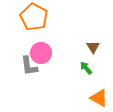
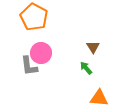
orange triangle: rotated 24 degrees counterclockwise
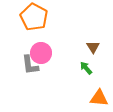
gray L-shape: moved 1 px right, 1 px up
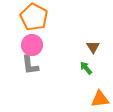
pink circle: moved 9 px left, 8 px up
orange triangle: moved 1 px right, 1 px down; rotated 12 degrees counterclockwise
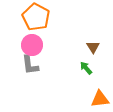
orange pentagon: moved 2 px right
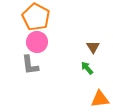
pink circle: moved 5 px right, 3 px up
green arrow: moved 1 px right
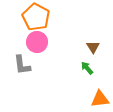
gray L-shape: moved 8 px left
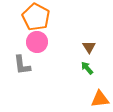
brown triangle: moved 4 px left
